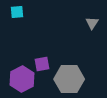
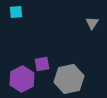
cyan square: moved 1 px left
gray hexagon: rotated 12 degrees counterclockwise
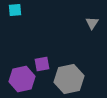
cyan square: moved 1 px left, 2 px up
purple hexagon: rotated 15 degrees clockwise
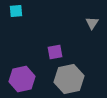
cyan square: moved 1 px right, 1 px down
purple square: moved 13 px right, 12 px up
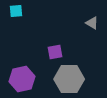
gray triangle: rotated 32 degrees counterclockwise
gray hexagon: rotated 12 degrees clockwise
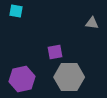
cyan square: rotated 16 degrees clockwise
gray triangle: rotated 24 degrees counterclockwise
gray hexagon: moved 2 px up
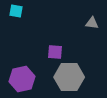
purple square: rotated 14 degrees clockwise
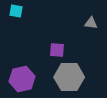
gray triangle: moved 1 px left
purple square: moved 2 px right, 2 px up
